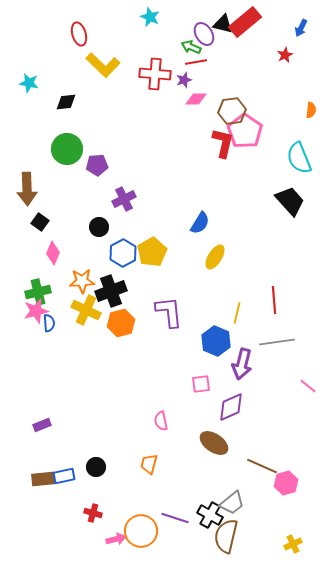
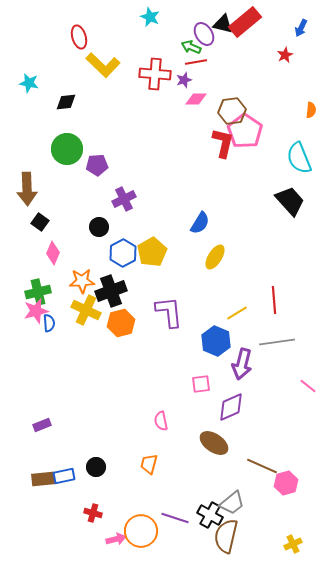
red ellipse at (79, 34): moved 3 px down
yellow line at (237, 313): rotated 45 degrees clockwise
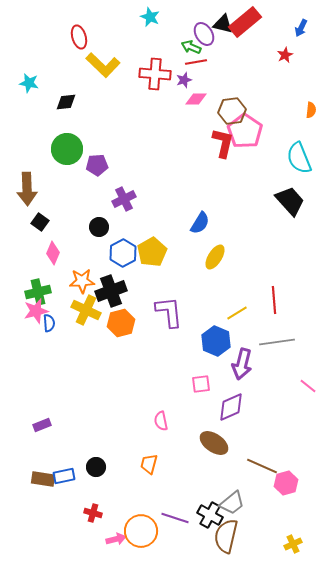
brown rectangle at (43, 479): rotated 15 degrees clockwise
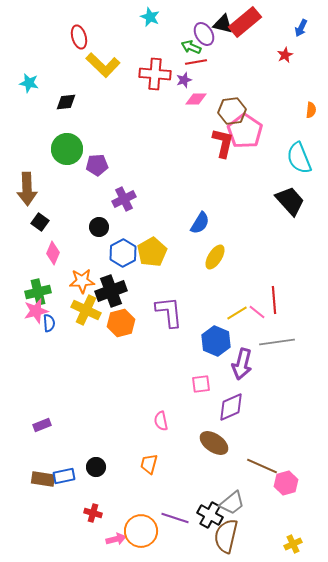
pink line at (308, 386): moved 51 px left, 74 px up
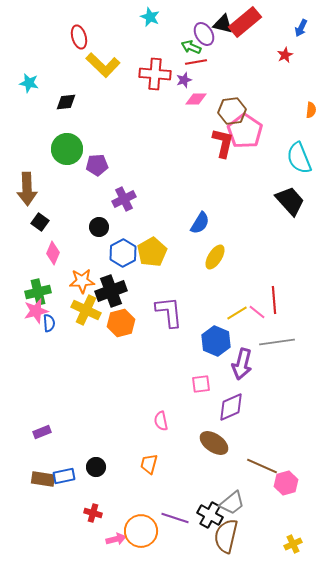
purple rectangle at (42, 425): moved 7 px down
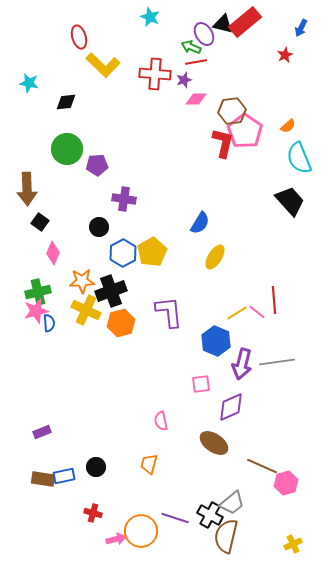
orange semicircle at (311, 110): moved 23 px left, 16 px down; rotated 42 degrees clockwise
purple cross at (124, 199): rotated 35 degrees clockwise
gray line at (277, 342): moved 20 px down
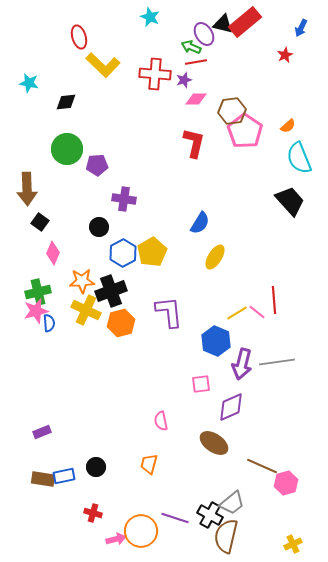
red L-shape at (223, 143): moved 29 px left
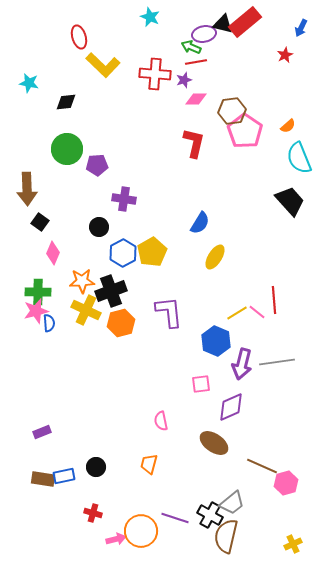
purple ellipse at (204, 34): rotated 70 degrees counterclockwise
green cross at (38, 292): rotated 15 degrees clockwise
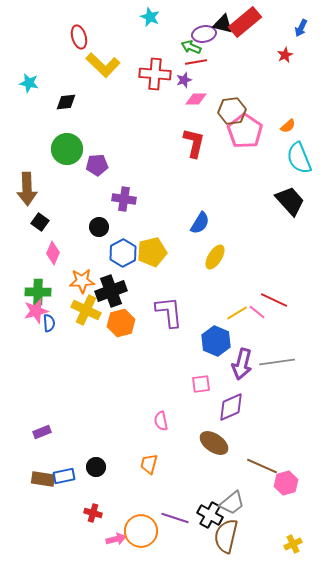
yellow pentagon at (152, 252): rotated 16 degrees clockwise
red line at (274, 300): rotated 60 degrees counterclockwise
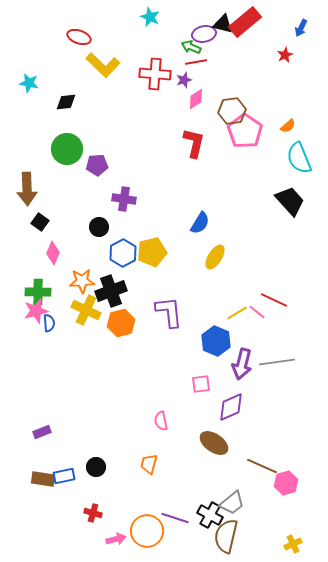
red ellipse at (79, 37): rotated 55 degrees counterclockwise
pink diamond at (196, 99): rotated 35 degrees counterclockwise
orange circle at (141, 531): moved 6 px right
